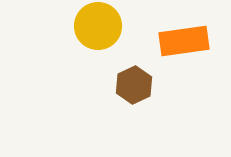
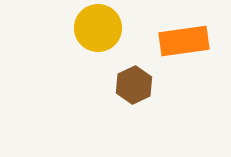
yellow circle: moved 2 px down
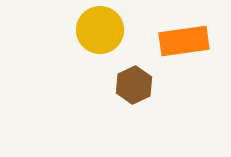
yellow circle: moved 2 px right, 2 px down
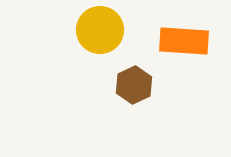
orange rectangle: rotated 12 degrees clockwise
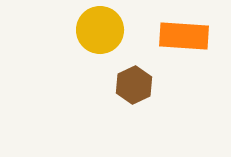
orange rectangle: moved 5 px up
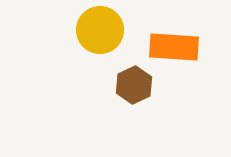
orange rectangle: moved 10 px left, 11 px down
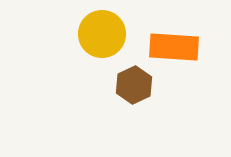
yellow circle: moved 2 px right, 4 px down
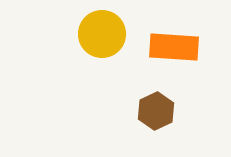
brown hexagon: moved 22 px right, 26 px down
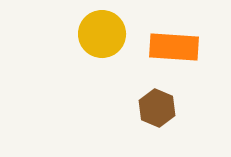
brown hexagon: moved 1 px right, 3 px up; rotated 12 degrees counterclockwise
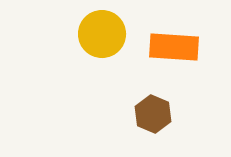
brown hexagon: moved 4 px left, 6 px down
